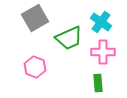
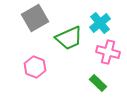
cyan cross: moved 1 px left, 1 px down; rotated 15 degrees clockwise
pink cross: moved 5 px right; rotated 15 degrees clockwise
green rectangle: rotated 42 degrees counterclockwise
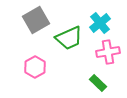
gray square: moved 1 px right, 2 px down
pink cross: rotated 25 degrees counterclockwise
pink hexagon: rotated 10 degrees clockwise
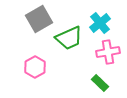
gray square: moved 3 px right, 1 px up
green rectangle: moved 2 px right
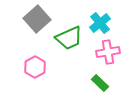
gray square: moved 2 px left; rotated 12 degrees counterclockwise
